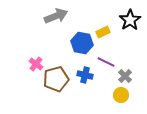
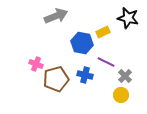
black star: moved 2 px left, 2 px up; rotated 25 degrees counterclockwise
pink cross: rotated 16 degrees counterclockwise
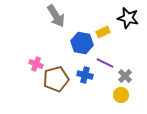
gray arrow: rotated 80 degrees clockwise
purple line: moved 1 px left, 1 px down
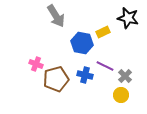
purple line: moved 3 px down
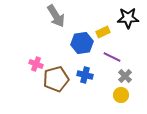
black star: rotated 15 degrees counterclockwise
blue hexagon: rotated 20 degrees counterclockwise
purple line: moved 7 px right, 9 px up
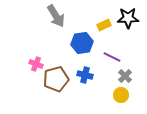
yellow rectangle: moved 1 px right, 7 px up
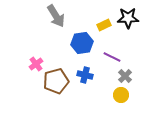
pink cross: rotated 32 degrees clockwise
brown pentagon: moved 2 px down
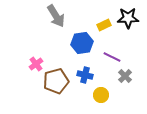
yellow circle: moved 20 px left
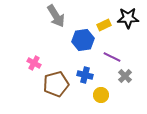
blue hexagon: moved 1 px right, 3 px up
pink cross: moved 2 px left, 1 px up; rotated 24 degrees counterclockwise
brown pentagon: moved 3 px down
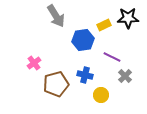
pink cross: rotated 24 degrees clockwise
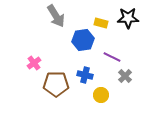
yellow rectangle: moved 3 px left, 2 px up; rotated 40 degrees clockwise
brown pentagon: rotated 15 degrees clockwise
